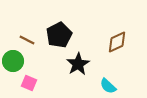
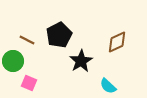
black star: moved 3 px right, 3 px up
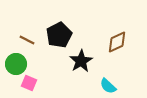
green circle: moved 3 px right, 3 px down
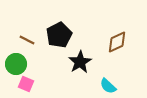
black star: moved 1 px left, 1 px down
pink square: moved 3 px left, 1 px down
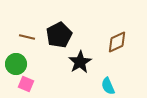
brown line: moved 3 px up; rotated 14 degrees counterclockwise
cyan semicircle: rotated 24 degrees clockwise
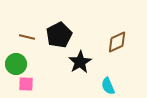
pink square: rotated 21 degrees counterclockwise
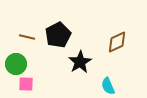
black pentagon: moved 1 px left
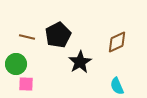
cyan semicircle: moved 9 px right
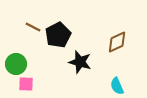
brown line: moved 6 px right, 10 px up; rotated 14 degrees clockwise
black star: rotated 25 degrees counterclockwise
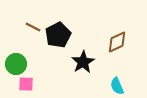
black star: moved 3 px right; rotated 25 degrees clockwise
